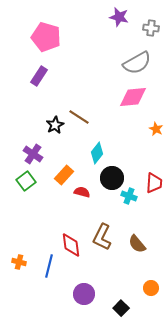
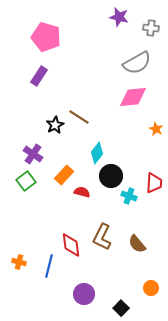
black circle: moved 1 px left, 2 px up
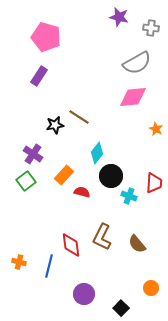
black star: rotated 18 degrees clockwise
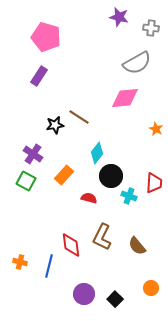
pink diamond: moved 8 px left, 1 px down
green square: rotated 24 degrees counterclockwise
red semicircle: moved 7 px right, 6 px down
brown semicircle: moved 2 px down
orange cross: moved 1 px right
black square: moved 6 px left, 9 px up
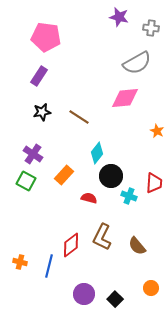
pink pentagon: rotated 8 degrees counterclockwise
black star: moved 13 px left, 13 px up
orange star: moved 1 px right, 2 px down
red diamond: rotated 60 degrees clockwise
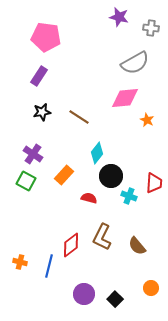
gray semicircle: moved 2 px left
orange star: moved 10 px left, 11 px up
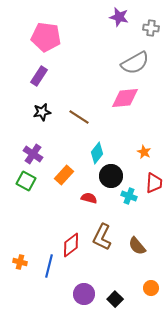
orange star: moved 3 px left, 32 px down
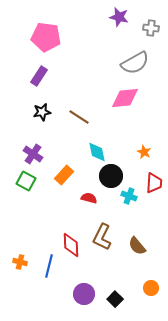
cyan diamond: moved 1 px up; rotated 50 degrees counterclockwise
red diamond: rotated 55 degrees counterclockwise
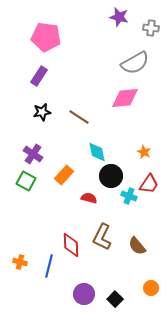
red trapezoid: moved 5 px left, 1 px down; rotated 30 degrees clockwise
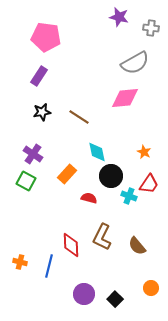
orange rectangle: moved 3 px right, 1 px up
